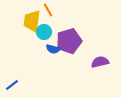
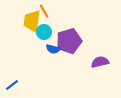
orange line: moved 4 px left, 1 px down
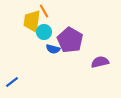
purple pentagon: moved 1 px right, 1 px up; rotated 25 degrees counterclockwise
blue line: moved 3 px up
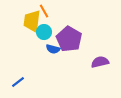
purple pentagon: moved 1 px left, 1 px up
blue line: moved 6 px right
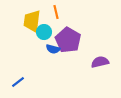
orange line: moved 12 px right, 1 px down; rotated 16 degrees clockwise
purple pentagon: moved 1 px left, 1 px down
